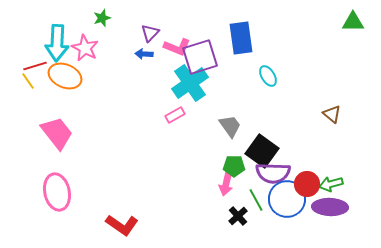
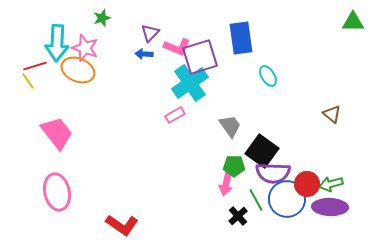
pink star: rotated 8 degrees counterclockwise
orange ellipse: moved 13 px right, 6 px up
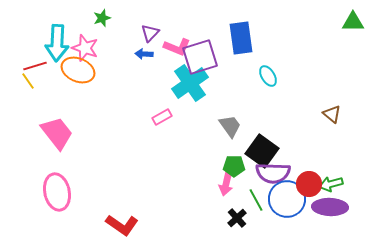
pink rectangle: moved 13 px left, 2 px down
red circle: moved 2 px right
black cross: moved 1 px left, 2 px down
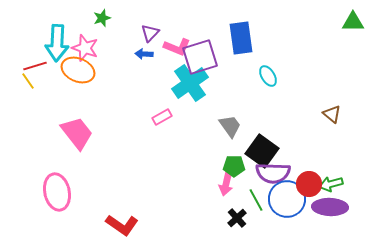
pink trapezoid: moved 20 px right
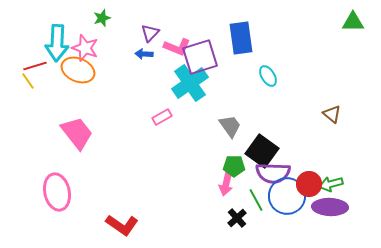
blue circle: moved 3 px up
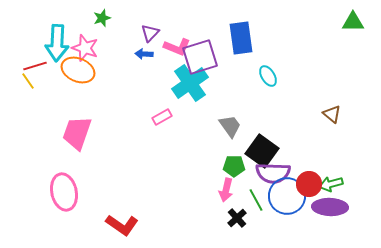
pink trapezoid: rotated 123 degrees counterclockwise
pink arrow: moved 6 px down
pink ellipse: moved 7 px right
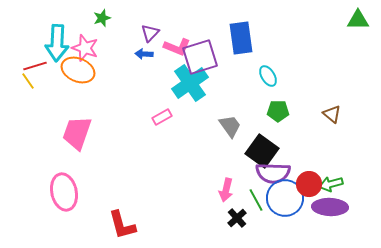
green triangle: moved 5 px right, 2 px up
green pentagon: moved 44 px right, 55 px up
blue circle: moved 2 px left, 2 px down
red L-shape: rotated 40 degrees clockwise
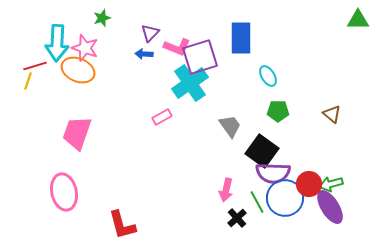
blue rectangle: rotated 8 degrees clockwise
yellow line: rotated 54 degrees clockwise
green line: moved 1 px right, 2 px down
purple ellipse: rotated 56 degrees clockwise
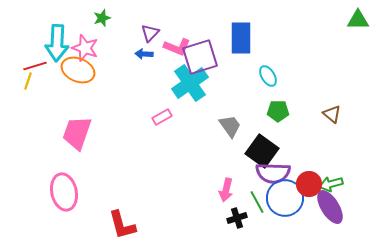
black cross: rotated 24 degrees clockwise
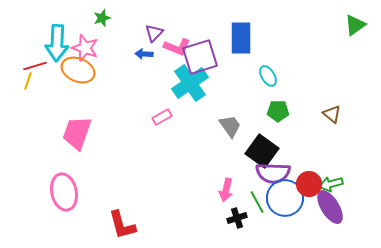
green triangle: moved 3 px left, 5 px down; rotated 35 degrees counterclockwise
purple triangle: moved 4 px right
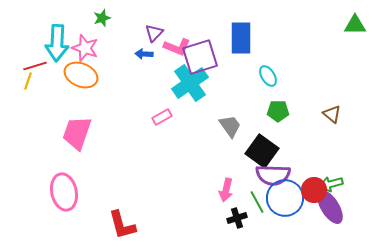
green triangle: rotated 35 degrees clockwise
orange ellipse: moved 3 px right, 5 px down
purple semicircle: moved 2 px down
red circle: moved 5 px right, 6 px down
